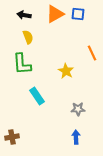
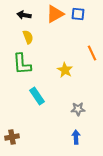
yellow star: moved 1 px left, 1 px up
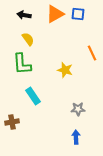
yellow semicircle: moved 2 px down; rotated 16 degrees counterclockwise
yellow star: rotated 14 degrees counterclockwise
cyan rectangle: moved 4 px left
brown cross: moved 15 px up
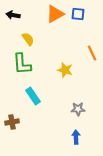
black arrow: moved 11 px left
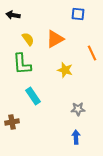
orange triangle: moved 25 px down
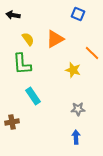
blue square: rotated 16 degrees clockwise
orange line: rotated 21 degrees counterclockwise
yellow star: moved 8 px right
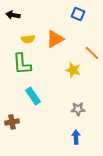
yellow semicircle: rotated 120 degrees clockwise
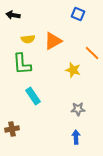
orange triangle: moved 2 px left, 2 px down
brown cross: moved 7 px down
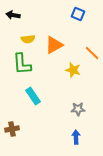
orange triangle: moved 1 px right, 4 px down
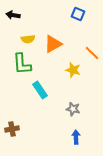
orange triangle: moved 1 px left, 1 px up
cyan rectangle: moved 7 px right, 6 px up
gray star: moved 5 px left; rotated 16 degrees clockwise
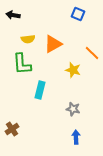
cyan rectangle: rotated 48 degrees clockwise
brown cross: rotated 24 degrees counterclockwise
